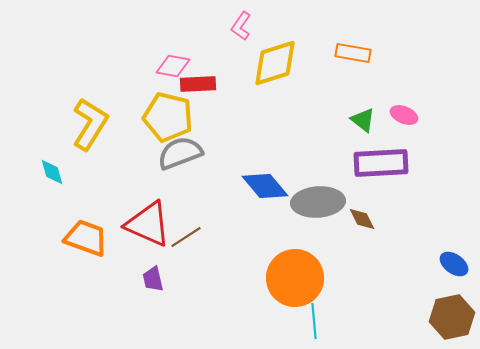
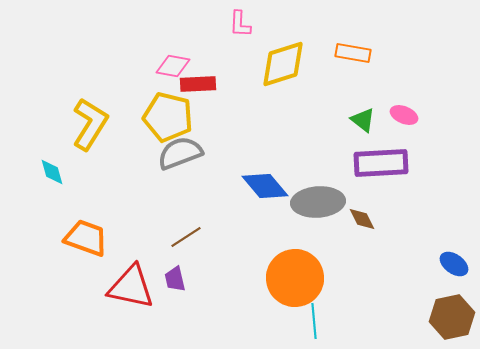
pink L-shape: moved 1 px left, 2 px up; rotated 32 degrees counterclockwise
yellow diamond: moved 8 px right, 1 px down
red triangle: moved 17 px left, 63 px down; rotated 12 degrees counterclockwise
purple trapezoid: moved 22 px right
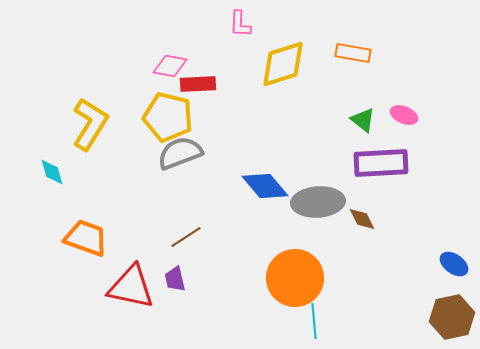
pink diamond: moved 3 px left
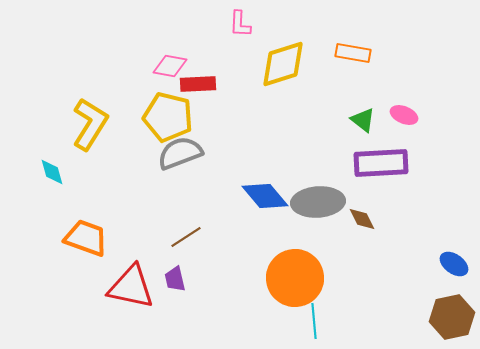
blue diamond: moved 10 px down
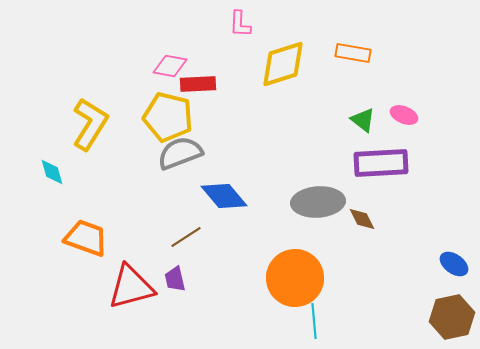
blue diamond: moved 41 px left
red triangle: rotated 27 degrees counterclockwise
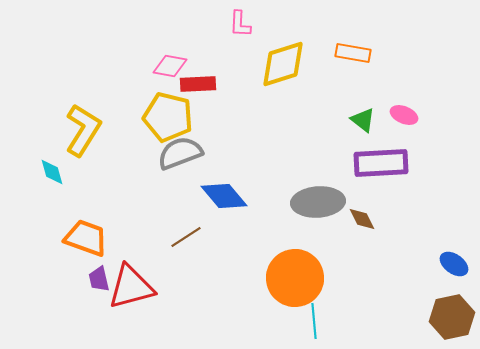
yellow L-shape: moved 7 px left, 6 px down
purple trapezoid: moved 76 px left
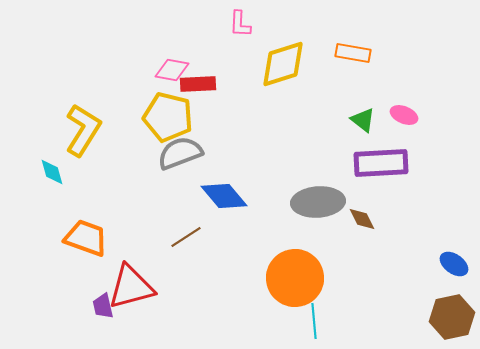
pink diamond: moved 2 px right, 4 px down
purple trapezoid: moved 4 px right, 27 px down
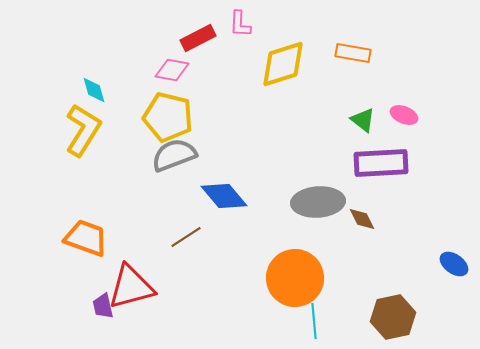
red rectangle: moved 46 px up; rotated 24 degrees counterclockwise
gray semicircle: moved 6 px left, 2 px down
cyan diamond: moved 42 px right, 82 px up
brown hexagon: moved 59 px left
